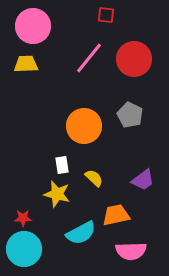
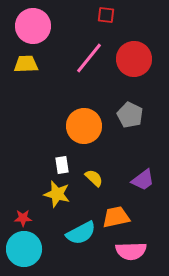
orange trapezoid: moved 2 px down
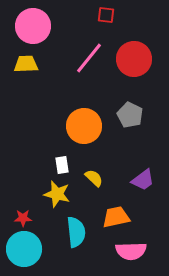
cyan semicircle: moved 5 px left, 1 px up; rotated 68 degrees counterclockwise
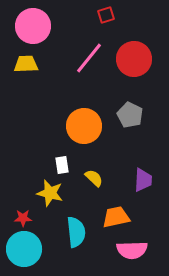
red square: rotated 24 degrees counterclockwise
purple trapezoid: rotated 50 degrees counterclockwise
yellow star: moved 7 px left, 1 px up
pink semicircle: moved 1 px right, 1 px up
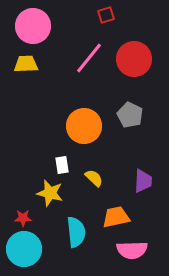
purple trapezoid: moved 1 px down
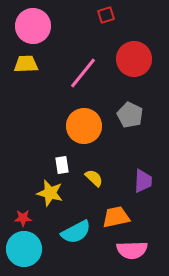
pink line: moved 6 px left, 15 px down
cyan semicircle: rotated 68 degrees clockwise
